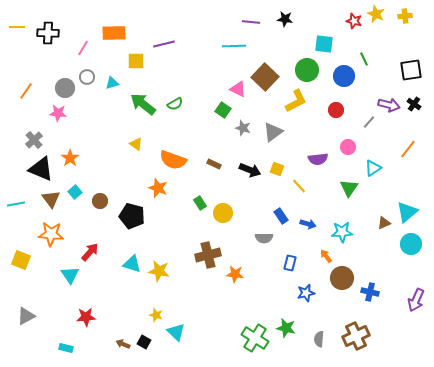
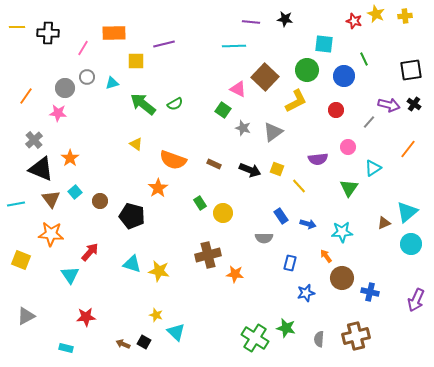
orange line at (26, 91): moved 5 px down
orange star at (158, 188): rotated 18 degrees clockwise
brown cross at (356, 336): rotated 12 degrees clockwise
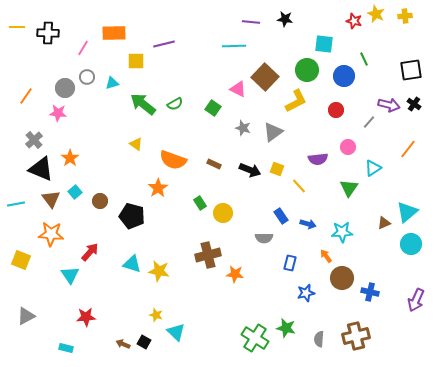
green square at (223, 110): moved 10 px left, 2 px up
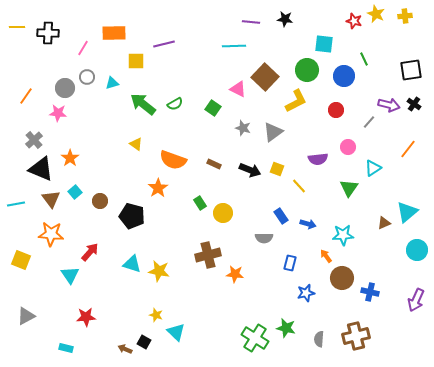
cyan star at (342, 232): moved 1 px right, 3 px down
cyan circle at (411, 244): moved 6 px right, 6 px down
brown arrow at (123, 344): moved 2 px right, 5 px down
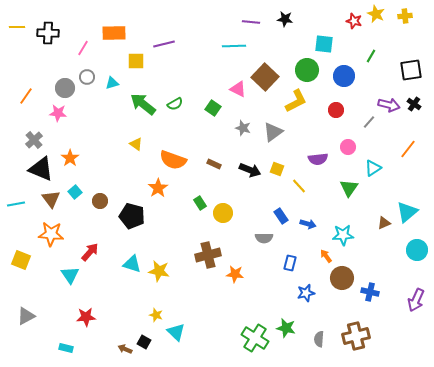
green line at (364, 59): moved 7 px right, 3 px up; rotated 56 degrees clockwise
